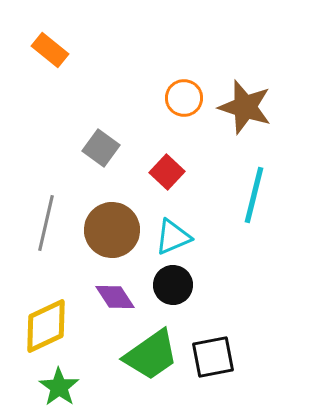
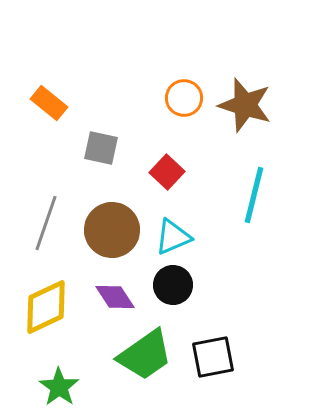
orange rectangle: moved 1 px left, 53 px down
brown star: moved 2 px up
gray square: rotated 24 degrees counterclockwise
gray line: rotated 6 degrees clockwise
yellow diamond: moved 19 px up
green trapezoid: moved 6 px left
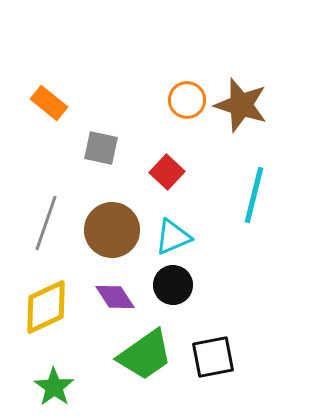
orange circle: moved 3 px right, 2 px down
brown star: moved 4 px left
green star: moved 5 px left
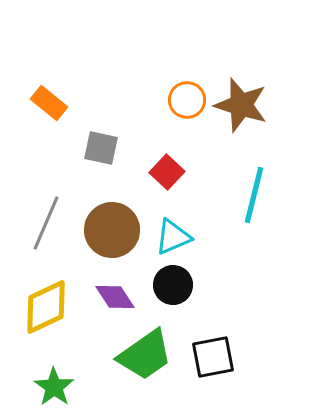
gray line: rotated 4 degrees clockwise
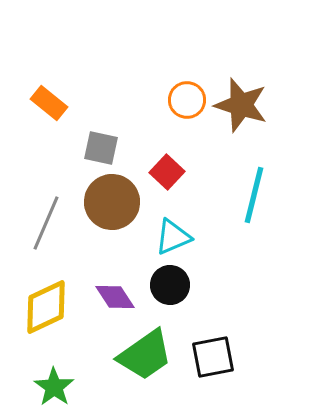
brown circle: moved 28 px up
black circle: moved 3 px left
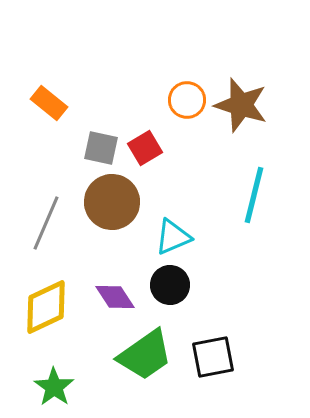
red square: moved 22 px left, 24 px up; rotated 16 degrees clockwise
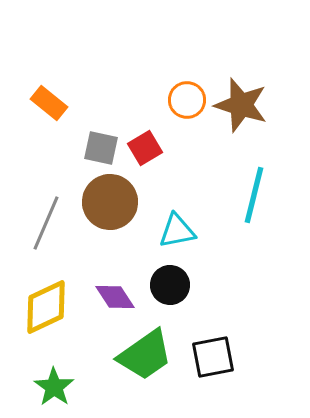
brown circle: moved 2 px left
cyan triangle: moved 4 px right, 6 px up; rotated 12 degrees clockwise
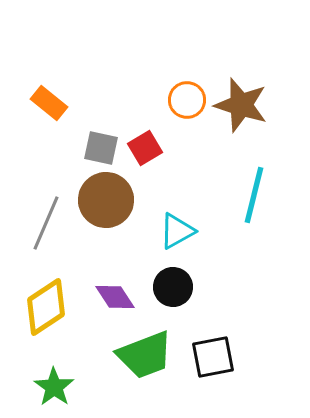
brown circle: moved 4 px left, 2 px up
cyan triangle: rotated 18 degrees counterclockwise
black circle: moved 3 px right, 2 px down
yellow diamond: rotated 8 degrees counterclockwise
green trapezoid: rotated 14 degrees clockwise
